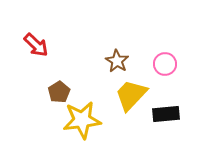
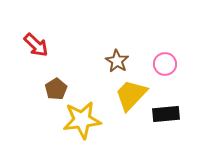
brown pentagon: moved 3 px left, 3 px up
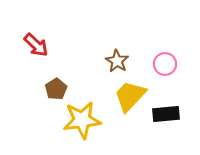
yellow trapezoid: moved 1 px left, 1 px down
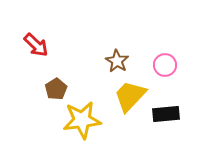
pink circle: moved 1 px down
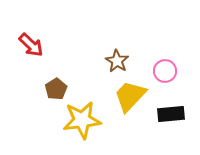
red arrow: moved 5 px left
pink circle: moved 6 px down
black rectangle: moved 5 px right
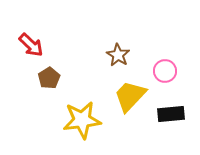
brown star: moved 1 px right, 6 px up
brown pentagon: moved 7 px left, 11 px up
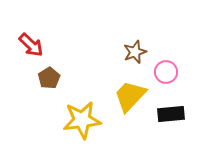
brown star: moved 17 px right, 3 px up; rotated 20 degrees clockwise
pink circle: moved 1 px right, 1 px down
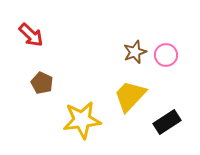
red arrow: moved 10 px up
pink circle: moved 17 px up
brown pentagon: moved 7 px left, 5 px down; rotated 15 degrees counterclockwise
black rectangle: moved 4 px left, 8 px down; rotated 28 degrees counterclockwise
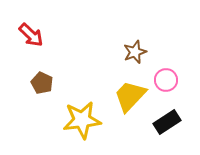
pink circle: moved 25 px down
